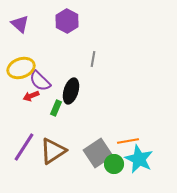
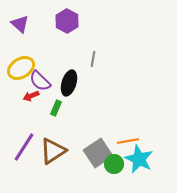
yellow ellipse: rotated 12 degrees counterclockwise
black ellipse: moved 2 px left, 8 px up
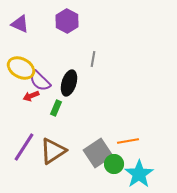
purple triangle: rotated 18 degrees counterclockwise
yellow ellipse: rotated 60 degrees clockwise
cyan star: moved 15 px down; rotated 12 degrees clockwise
